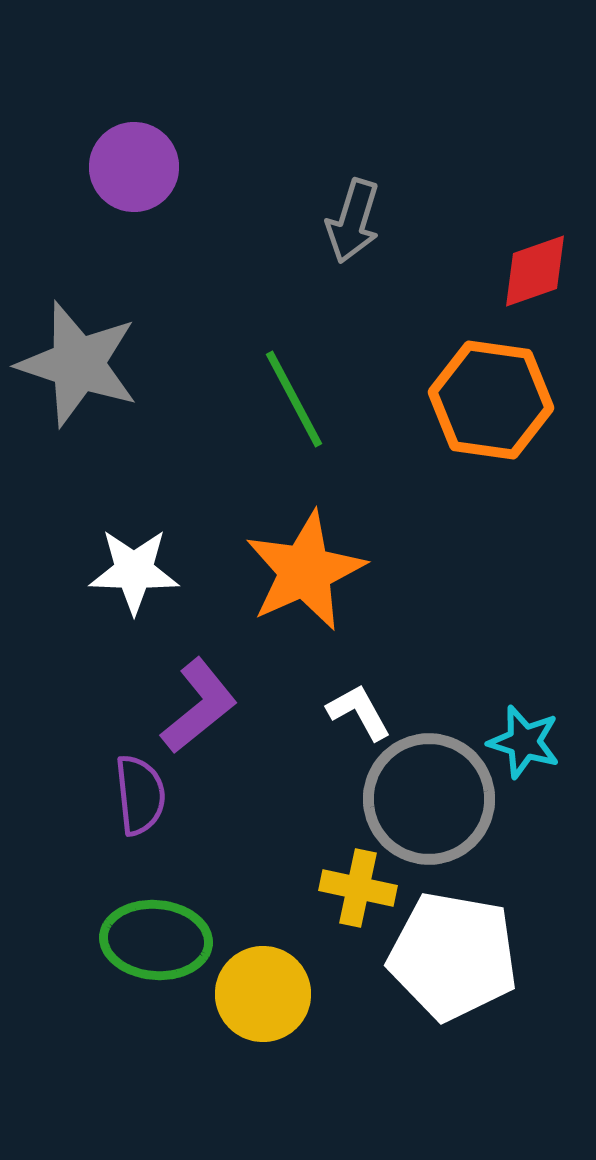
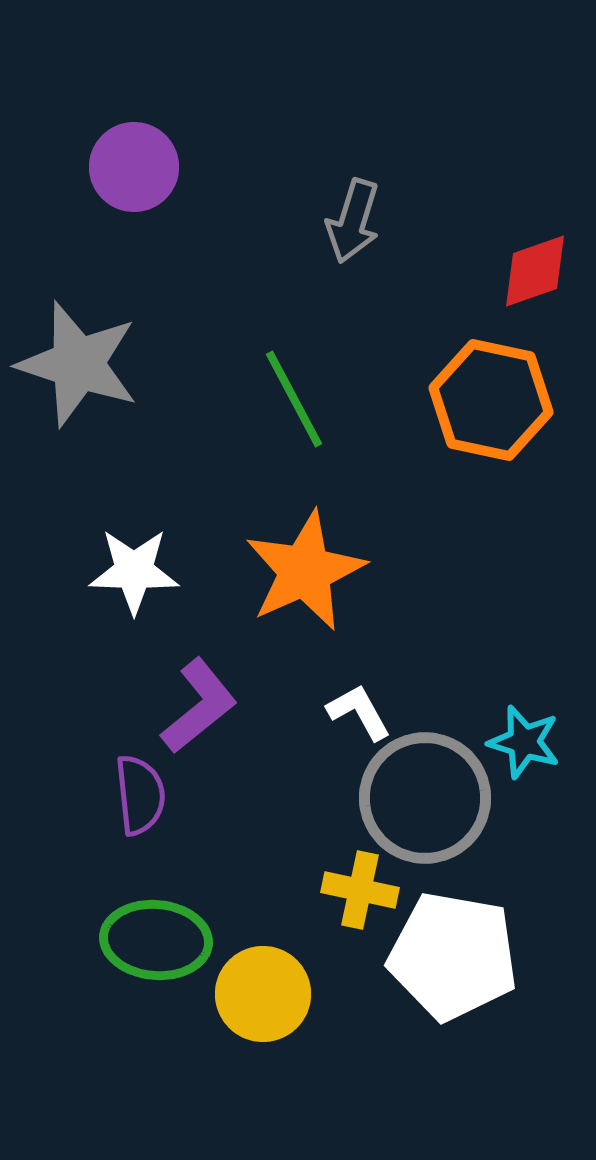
orange hexagon: rotated 4 degrees clockwise
gray circle: moved 4 px left, 1 px up
yellow cross: moved 2 px right, 2 px down
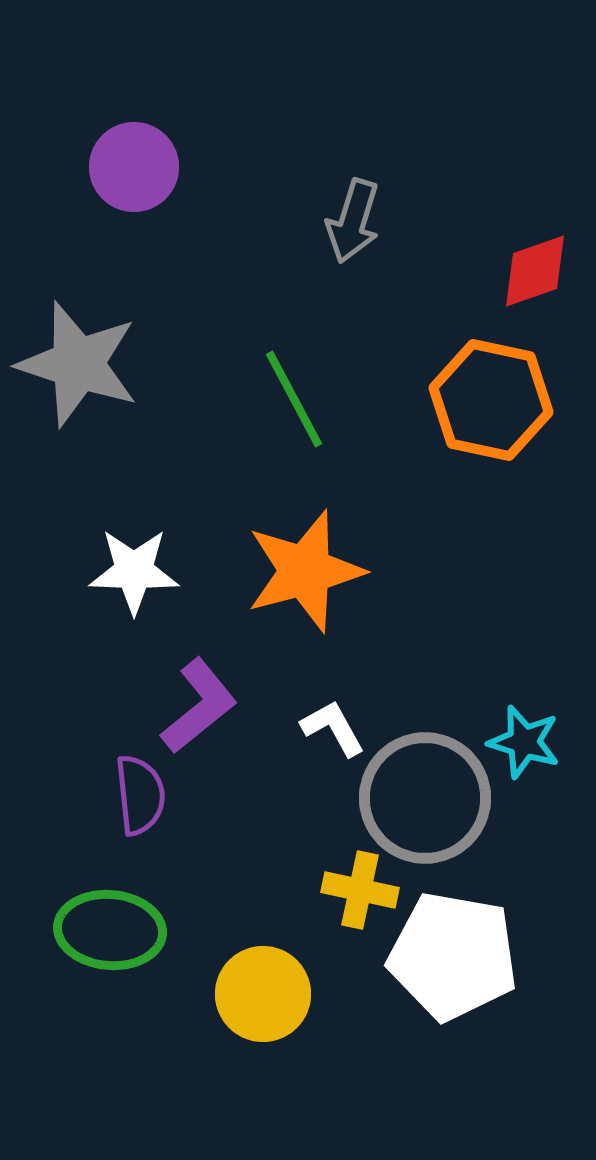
orange star: rotated 9 degrees clockwise
white L-shape: moved 26 px left, 16 px down
green ellipse: moved 46 px left, 10 px up
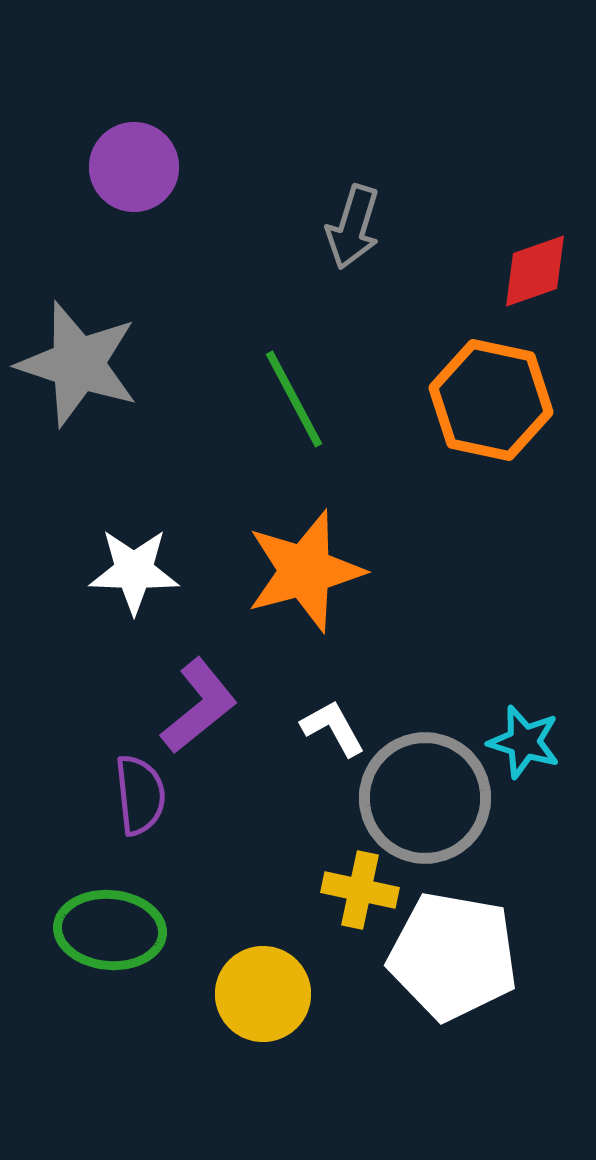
gray arrow: moved 6 px down
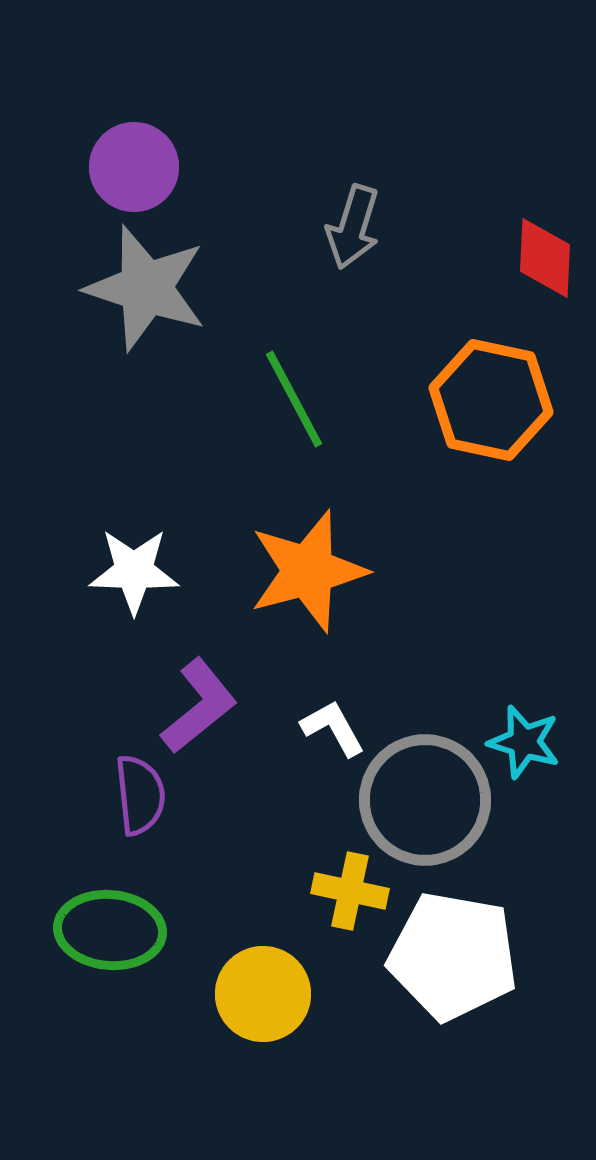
red diamond: moved 10 px right, 13 px up; rotated 68 degrees counterclockwise
gray star: moved 68 px right, 76 px up
orange star: moved 3 px right
gray circle: moved 2 px down
yellow cross: moved 10 px left, 1 px down
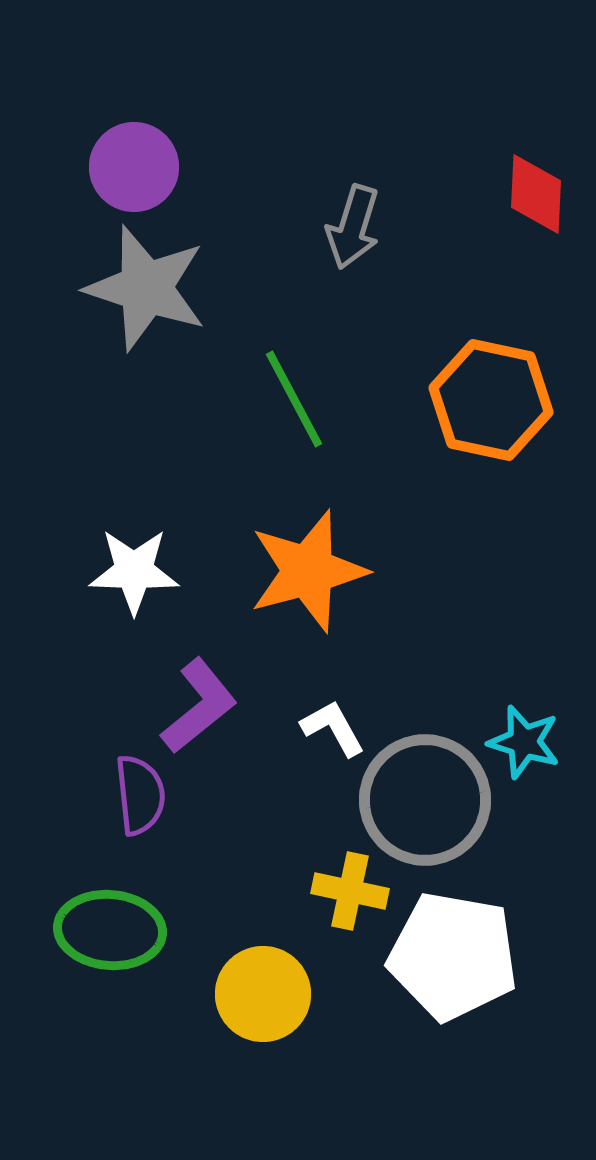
red diamond: moved 9 px left, 64 px up
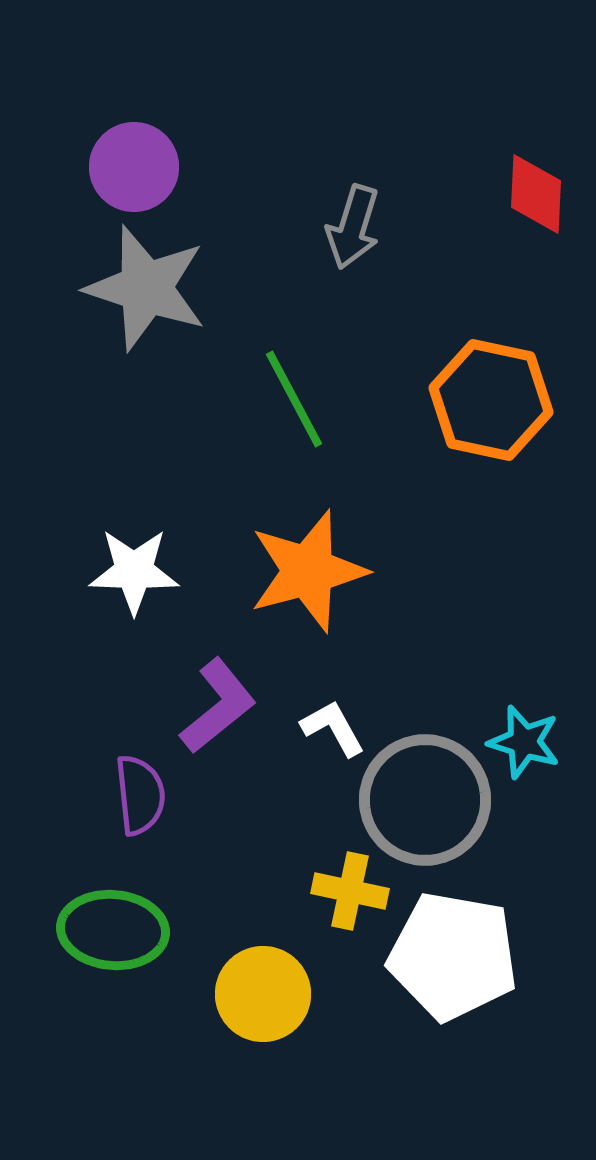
purple L-shape: moved 19 px right
green ellipse: moved 3 px right
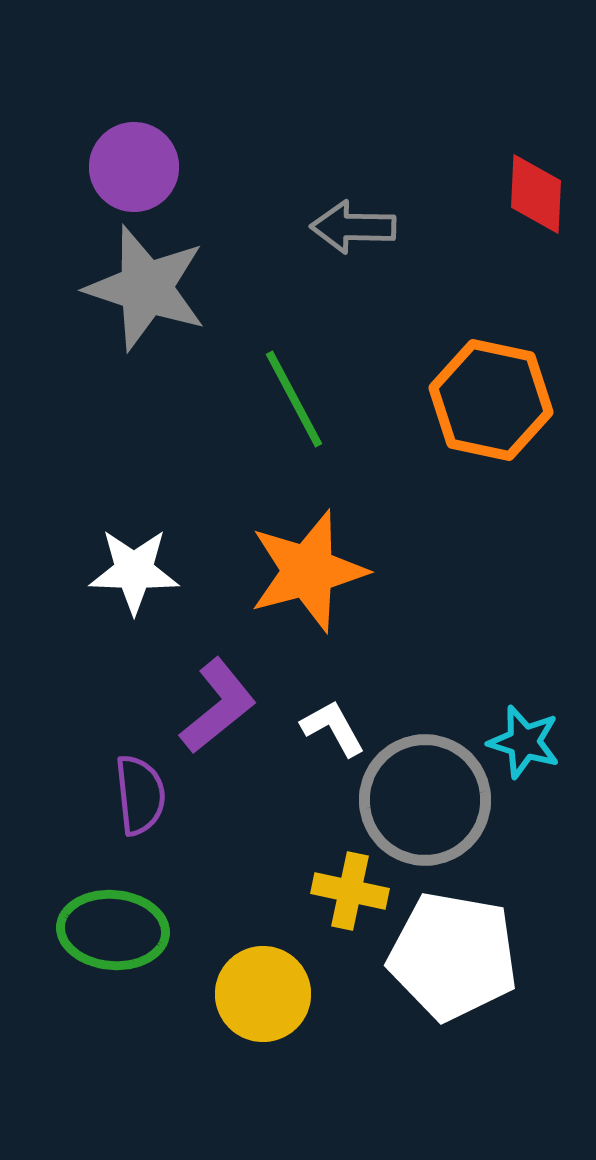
gray arrow: rotated 74 degrees clockwise
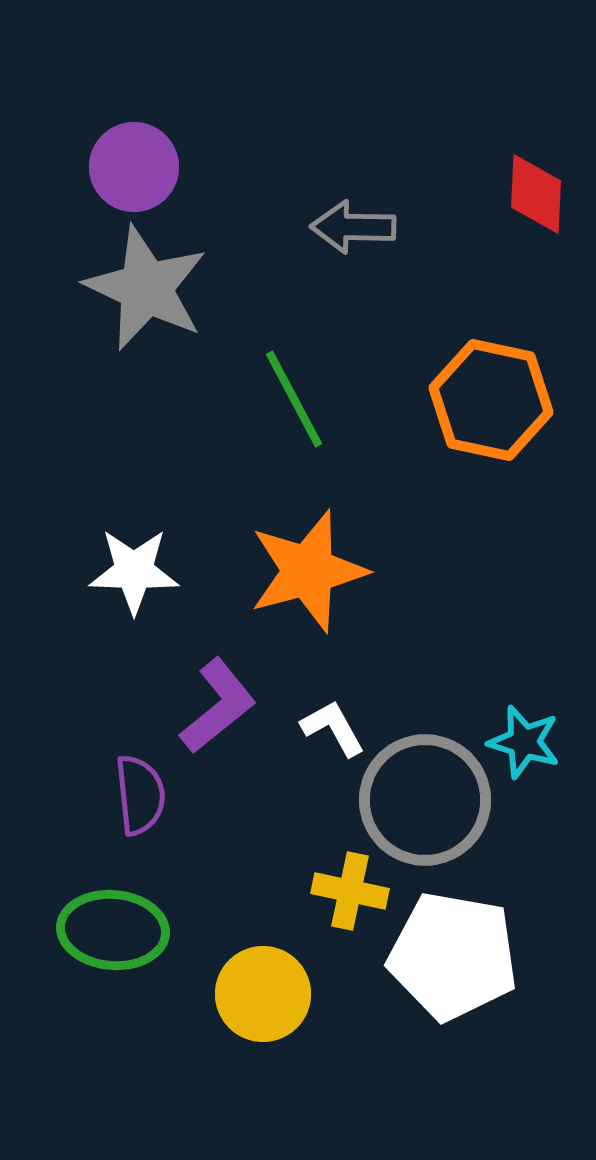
gray star: rotated 7 degrees clockwise
